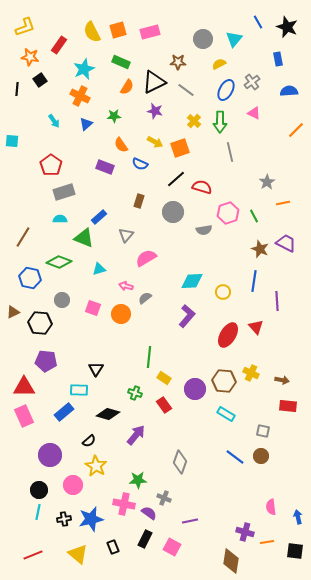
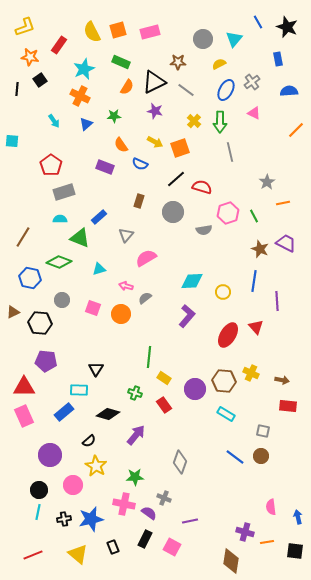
green triangle at (84, 238): moved 4 px left
green star at (138, 480): moved 3 px left, 3 px up
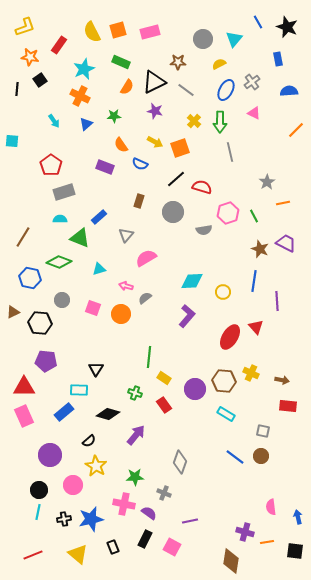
red ellipse at (228, 335): moved 2 px right, 2 px down
gray cross at (164, 498): moved 5 px up
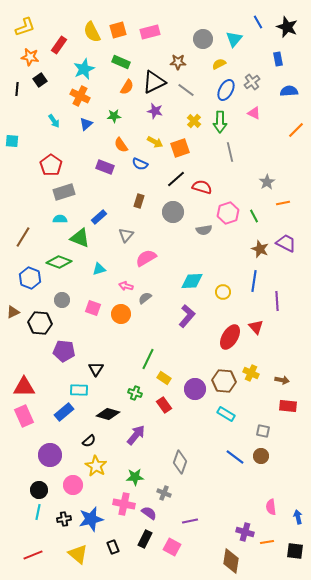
blue hexagon at (30, 278): rotated 10 degrees clockwise
green line at (149, 357): moved 1 px left, 2 px down; rotated 20 degrees clockwise
purple pentagon at (46, 361): moved 18 px right, 10 px up
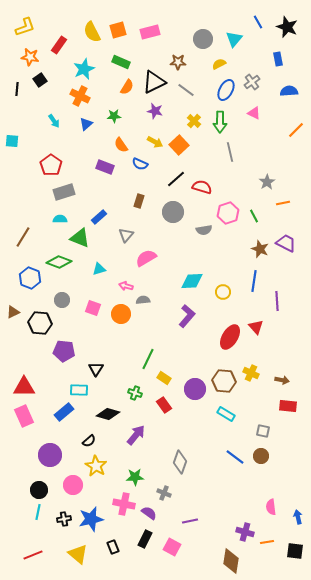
orange square at (180, 148): moved 1 px left, 3 px up; rotated 24 degrees counterclockwise
gray semicircle at (145, 298): moved 2 px left, 2 px down; rotated 32 degrees clockwise
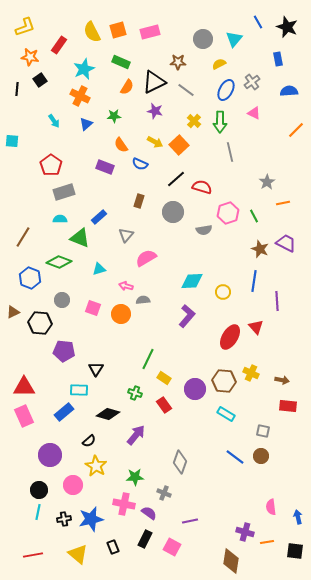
red line at (33, 555): rotated 12 degrees clockwise
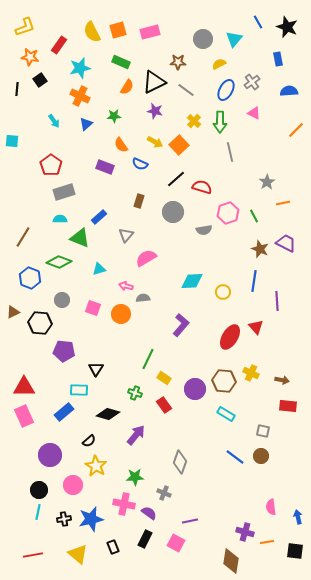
cyan star at (84, 69): moved 4 px left, 1 px up; rotated 10 degrees clockwise
gray semicircle at (143, 300): moved 2 px up
purple L-shape at (187, 316): moved 6 px left, 9 px down
pink square at (172, 547): moved 4 px right, 4 px up
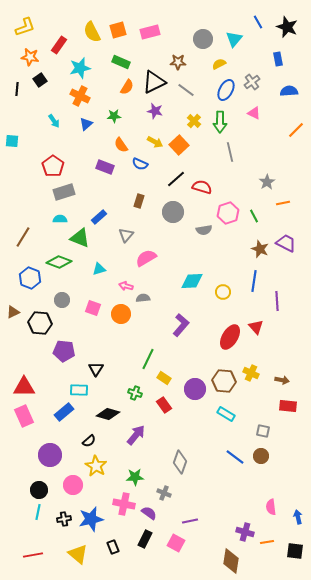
red pentagon at (51, 165): moved 2 px right, 1 px down
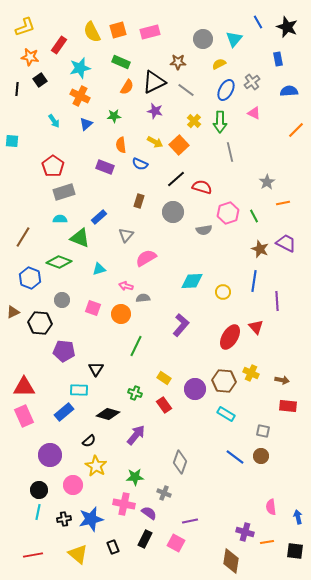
orange semicircle at (121, 145): rotated 28 degrees clockwise
green line at (148, 359): moved 12 px left, 13 px up
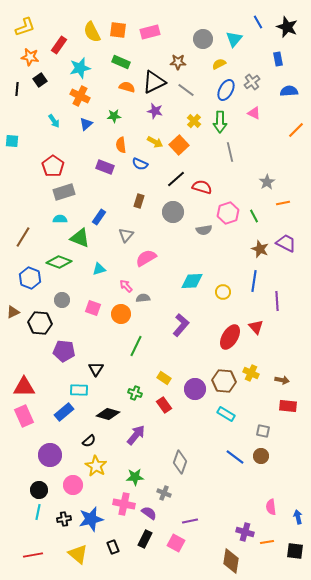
orange square at (118, 30): rotated 24 degrees clockwise
orange semicircle at (127, 87): rotated 105 degrees counterclockwise
blue rectangle at (99, 217): rotated 14 degrees counterclockwise
pink arrow at (126, 286): rotated 32 degrees clockwise
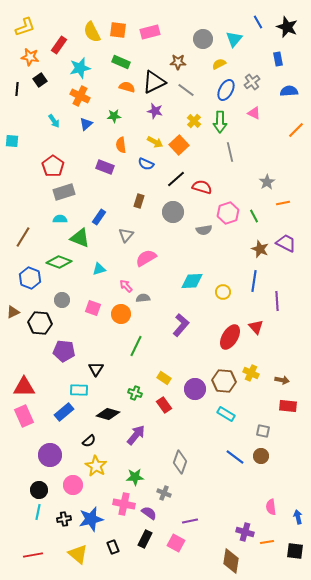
blue semicircle at (140, 164): moved 6 px right
